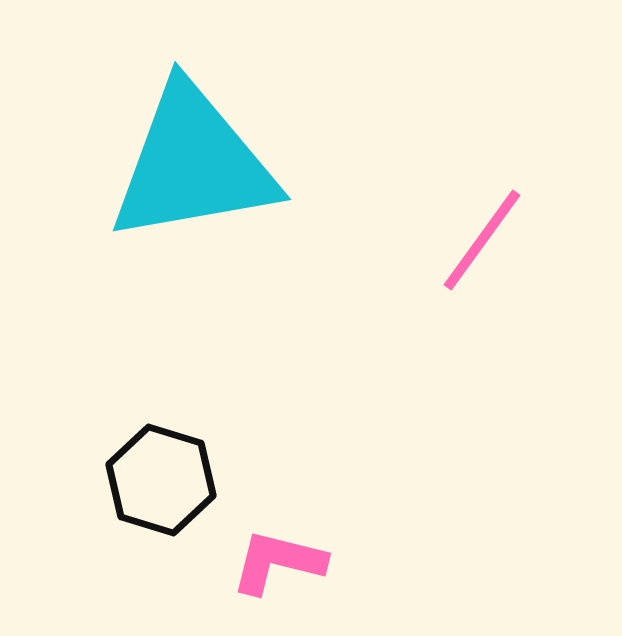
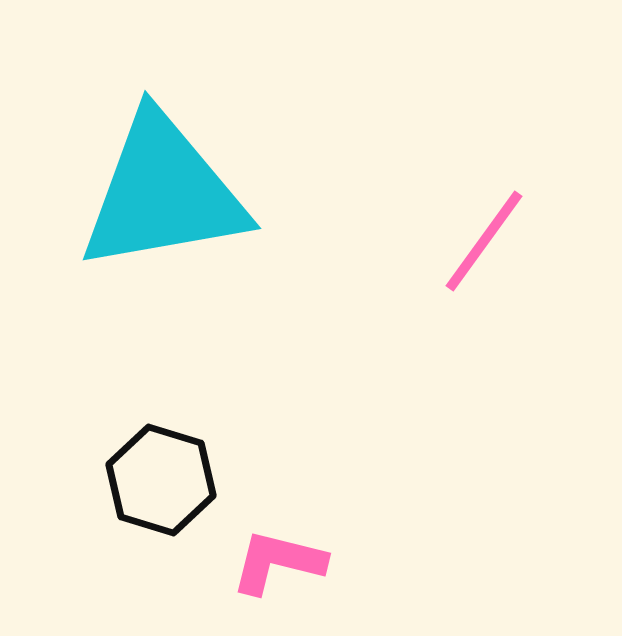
cyan triangle: moved 30 px left, 29 px down
pink line: moved 2 px right, 1 px down
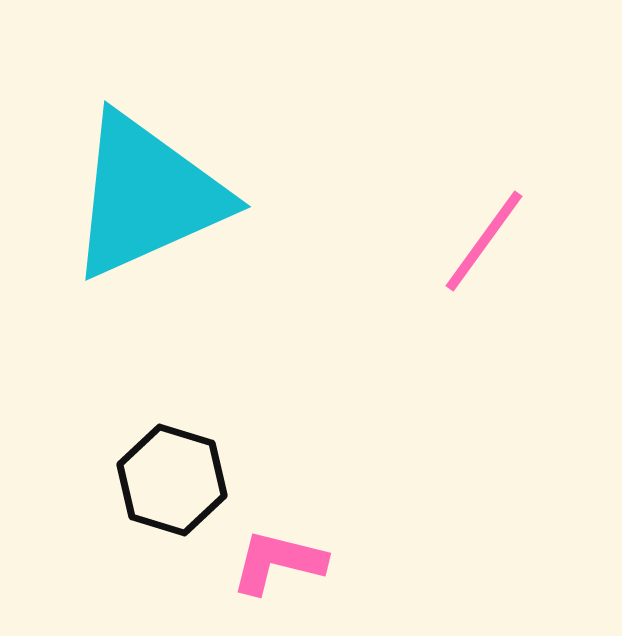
cyan triangle: moved 16 px left, 3 px down; rotated 14 degrees counterclockwise
black hexagon: moved 11 px right
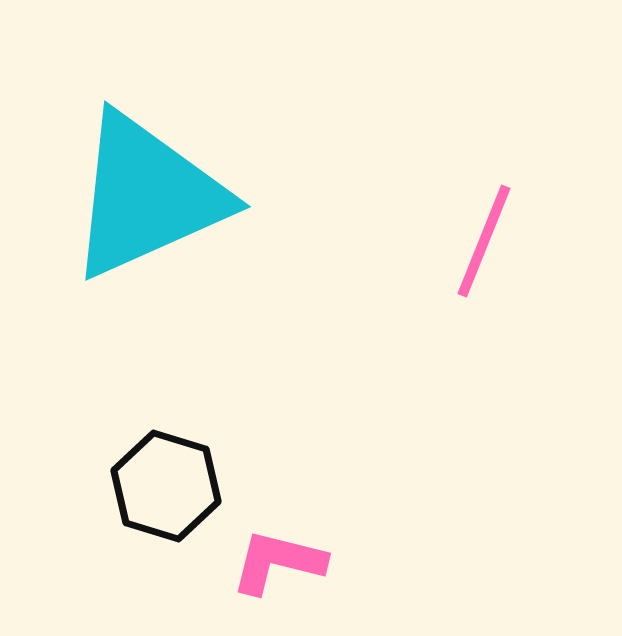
pink line: rotated 14 degrees counterclockwise
black hexagon: moved 6 px left, 6 px down
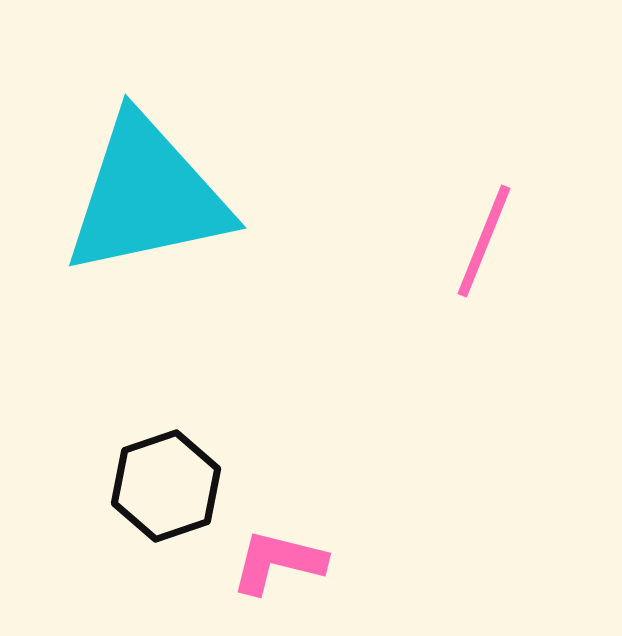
cyan triangle: rotated 12 degrees clockwise
black hexagon: rotated 24 degrees clockwise
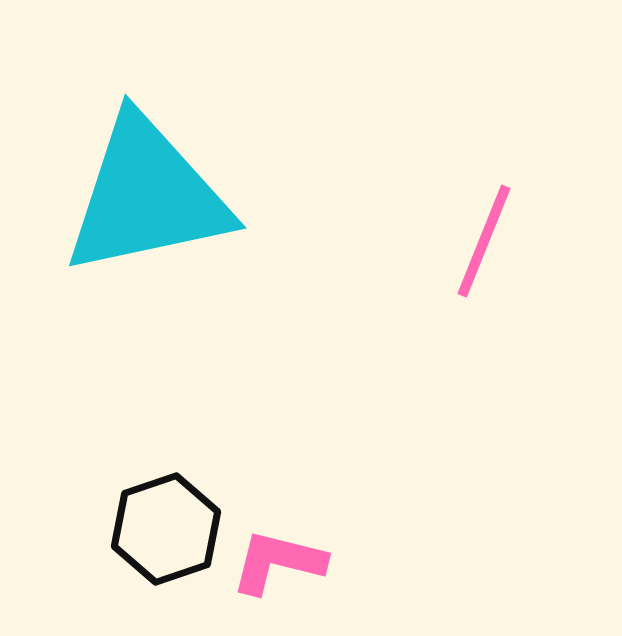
black hexagon: moved 43 px down
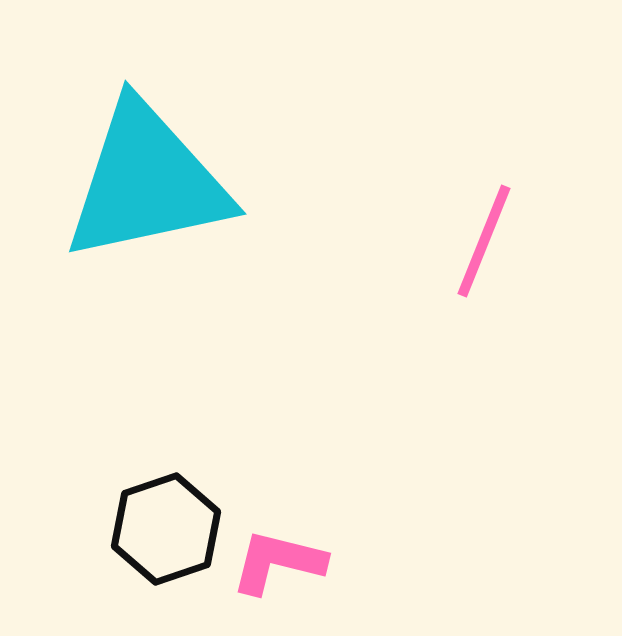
cyan triangle: moved 14 px up
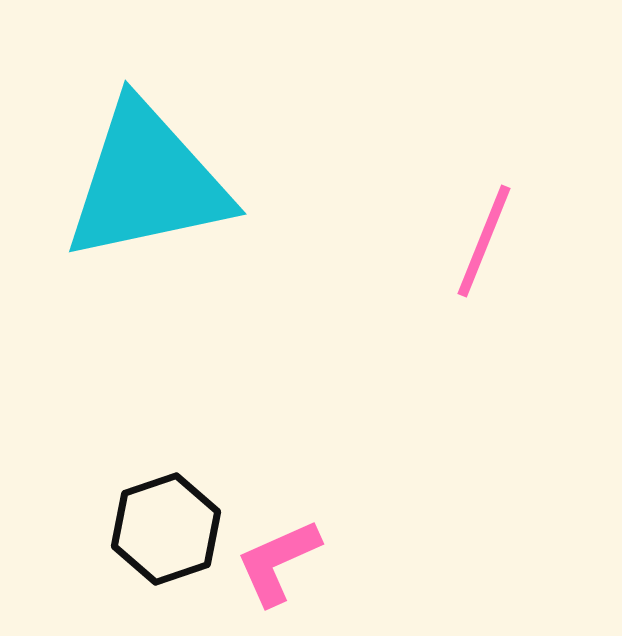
pink L-shape: rotated 38 degrees counterclockwise
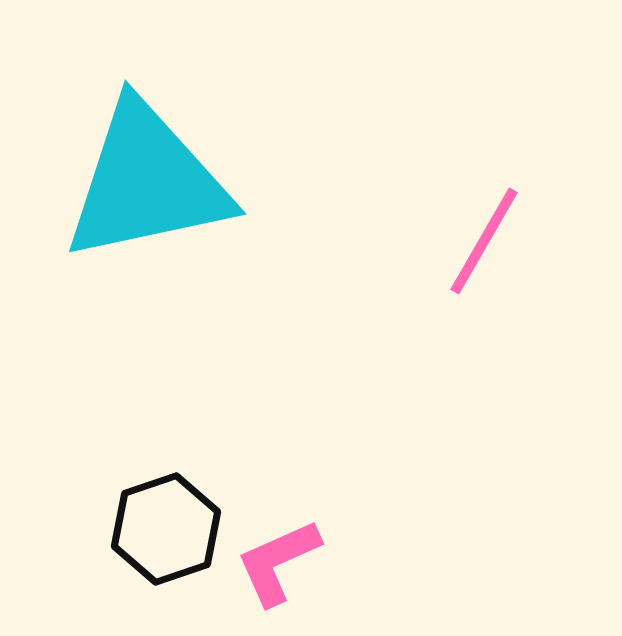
pink line: rotated 8 degrees clockwise
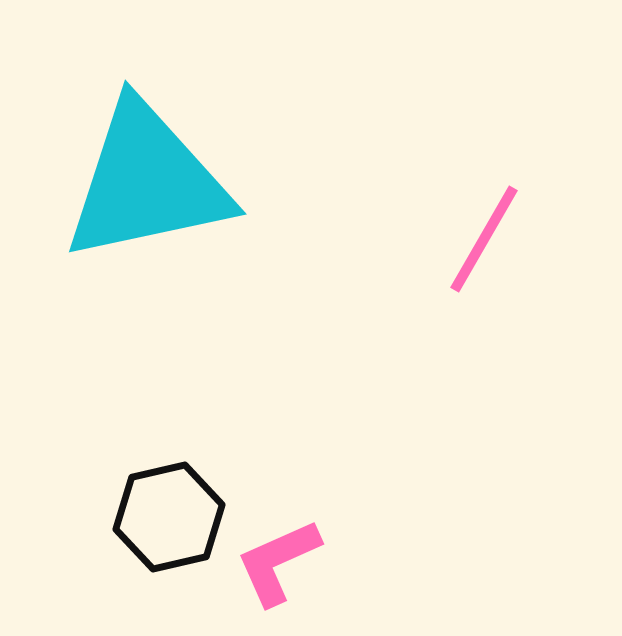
pink line: moved 2 px up
black hexagon: moved 3 px right, 12 px up; rotated 6 degrees clockwise
